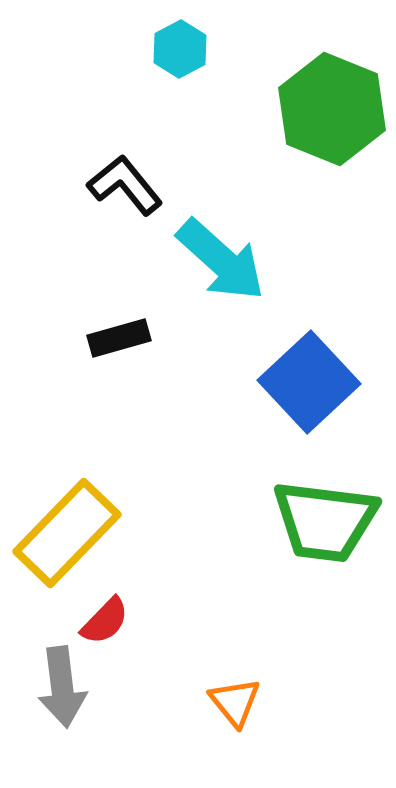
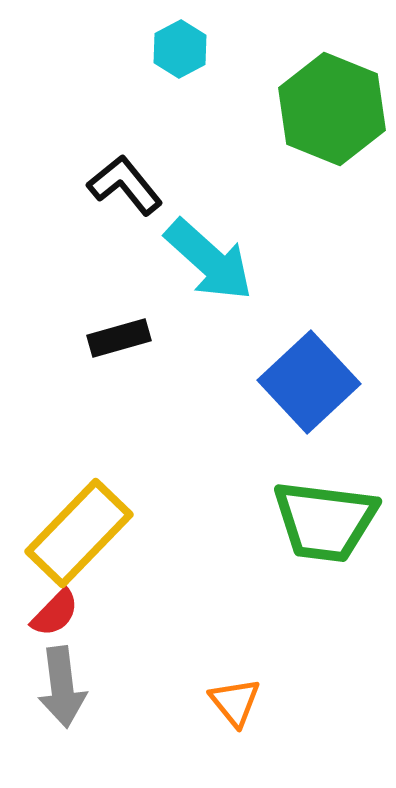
cyan arrow: moved 12 px left
yellow rectangle: moved 12 px right
red semicircle: moved 50 px left, 8 px up
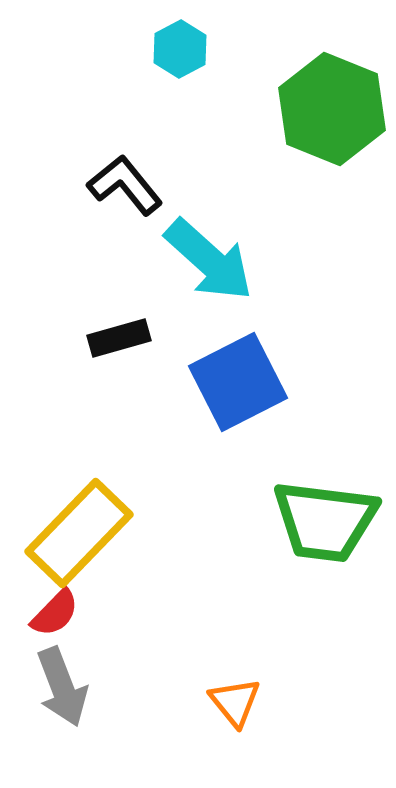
blue square: moved 71 px left; rotated 16 degrees clockwise
gray arrow: rotated 14 degrees counterclockwise
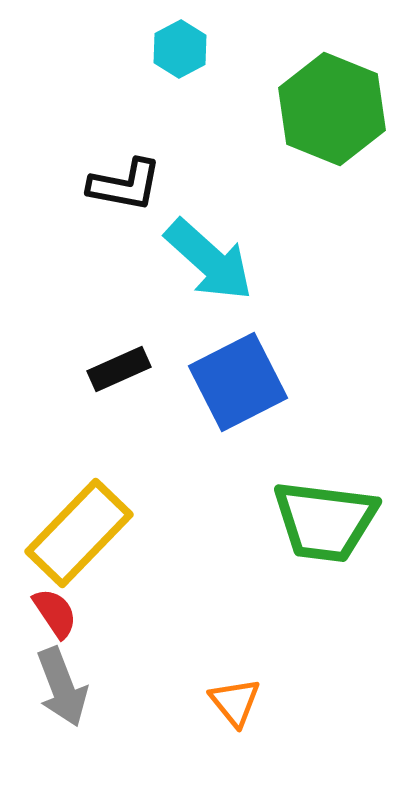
black L-shape: rotated 140 degrees clockwise
black rectangle: moved 31 px down; rotated 8 degrees counterclockwise
red semicircle: rotated 78 degrees counterclockwise
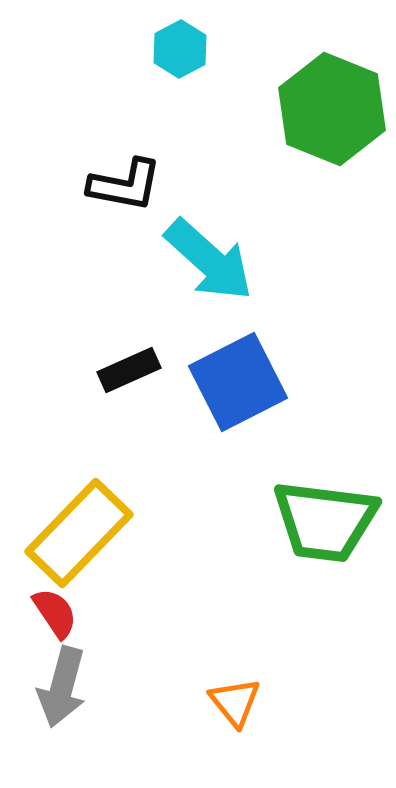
black rectangle: moved 10 px right, 1 px down
gray arrow: rotated 36 degrees clockwise
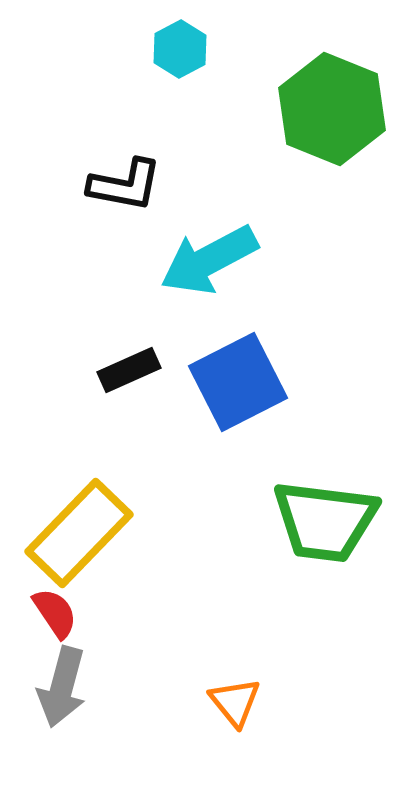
cyan arrow: rotated 110 degrees clockwise
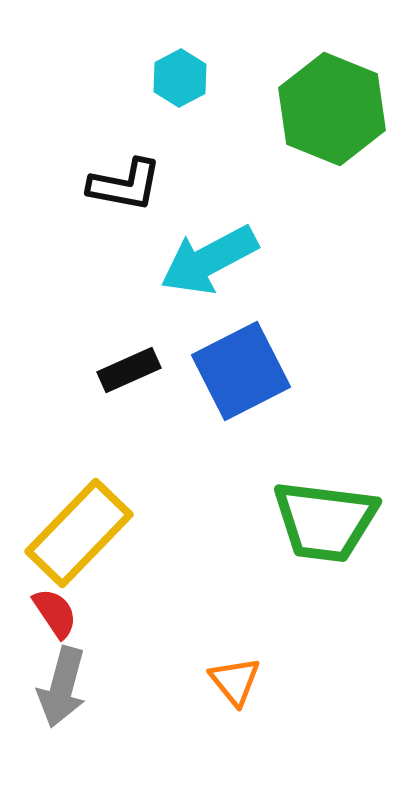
cyan hexagon: moved 29 px down
blue square: moved 3 px right, 11 px up
orange triangle: moved 21 px up
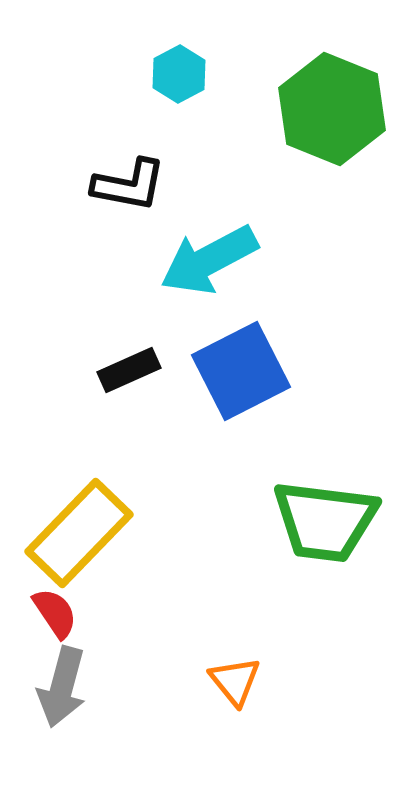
cyan hexagon: moved 1 px left, 4 px up
black L-shape: moved 4 px right
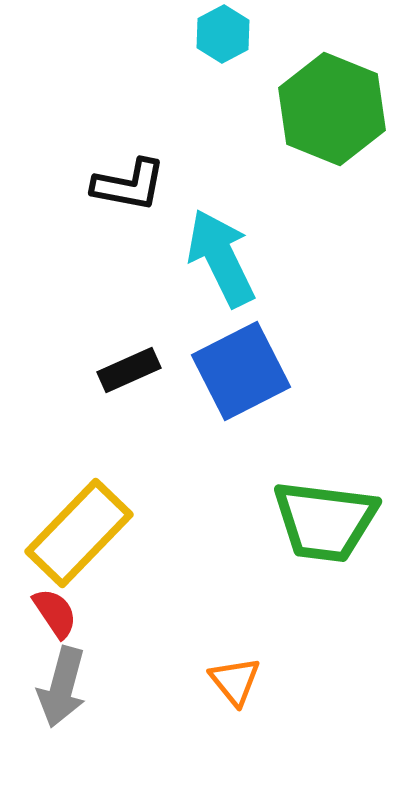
cyan hexagon: moved 44 px right, 40 px up
cyan arrow: moved 12 px right, 2 px up; rotated 92 degrees clockwise
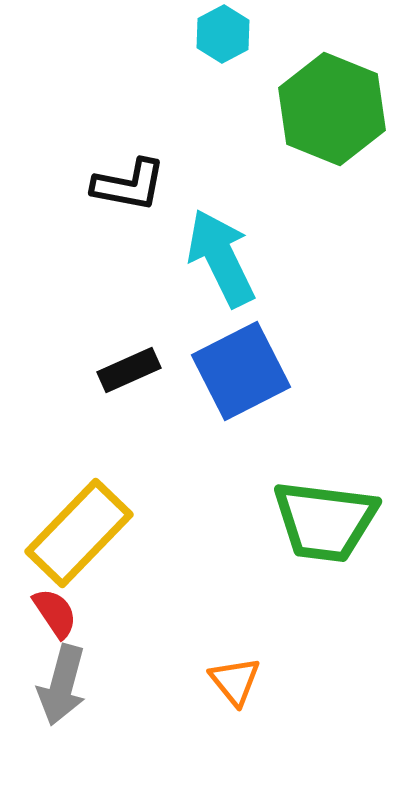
gray arrow: moved 2 px up
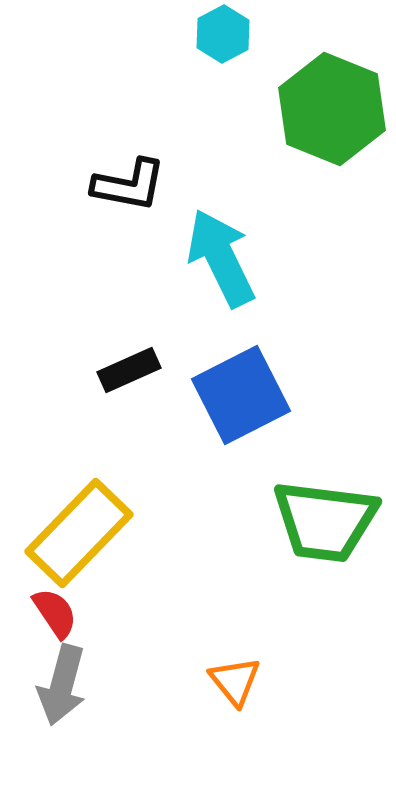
blue square: moved 24 px down
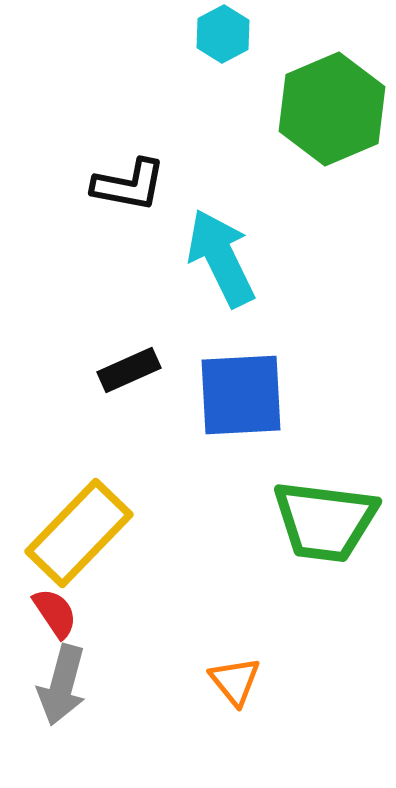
green hexagon: rotated 15 degrees clockwise
blue square: rotated 24 degrees clockwise
